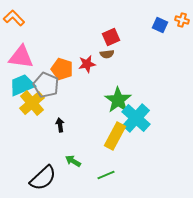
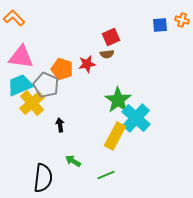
blue square: rotated 28 degrees counterclockwise
cyan trapezoid: moved 2 px left
black semicircle: rotated 40 degrees counterclockwise
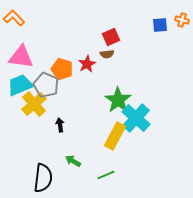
red star: rotated 18 degrees counterclockwise
yellow cross: moved 2 px right, 1 px down
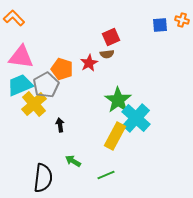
red star: moved 2 px right, 1 px up
gray pentagon: rotated 20 degrees clockwise
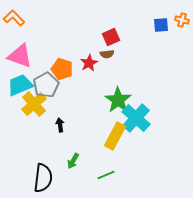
blue square: moved 1 px right
pink triangle: moved 1 px left, 1 px up; rotated 12 degrees clockwise
green arrow: rotated 91 degrees counterclockwise
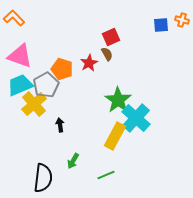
brown semicircle: rotated 112 degrees counterclockwise
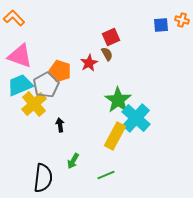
orange pentagon: moved 2 px left, 2 px down
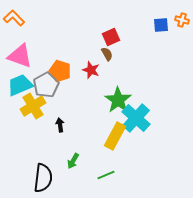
red star: moved 2 px right, 7 px down; rotated 24 degrees counterclockwise
yellow cross: moved 1 px left, 2 px down; rotated 10 degrees clockwise
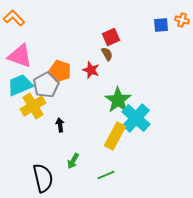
black semicircle: rotated 20 degrees counterclockwise
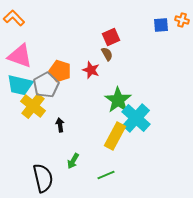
cyan trapezoid: rotated 144 degrees counterclockwise
yellow cross: rotated 20 degrees counterclockwise
